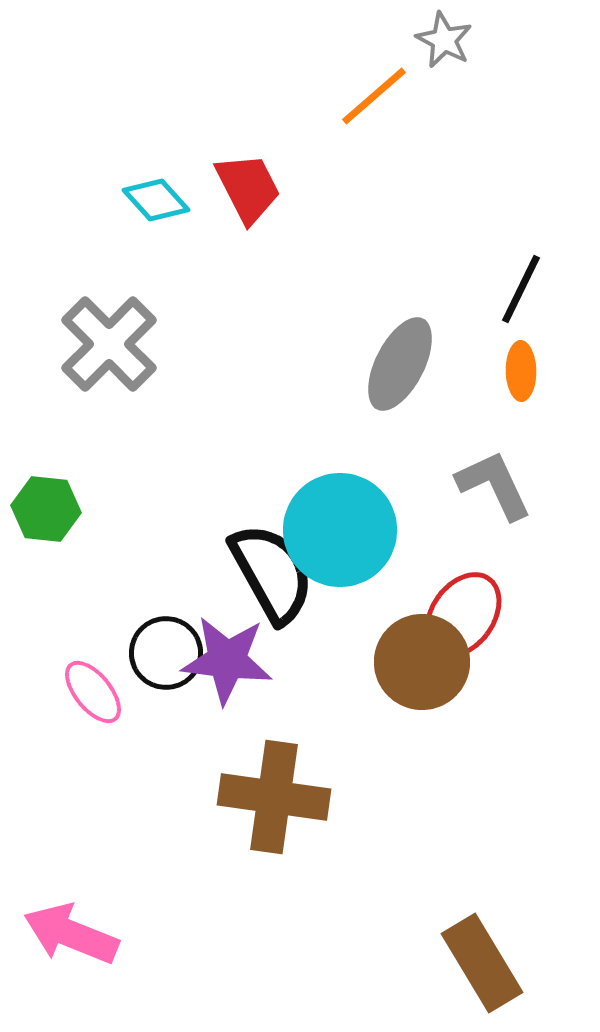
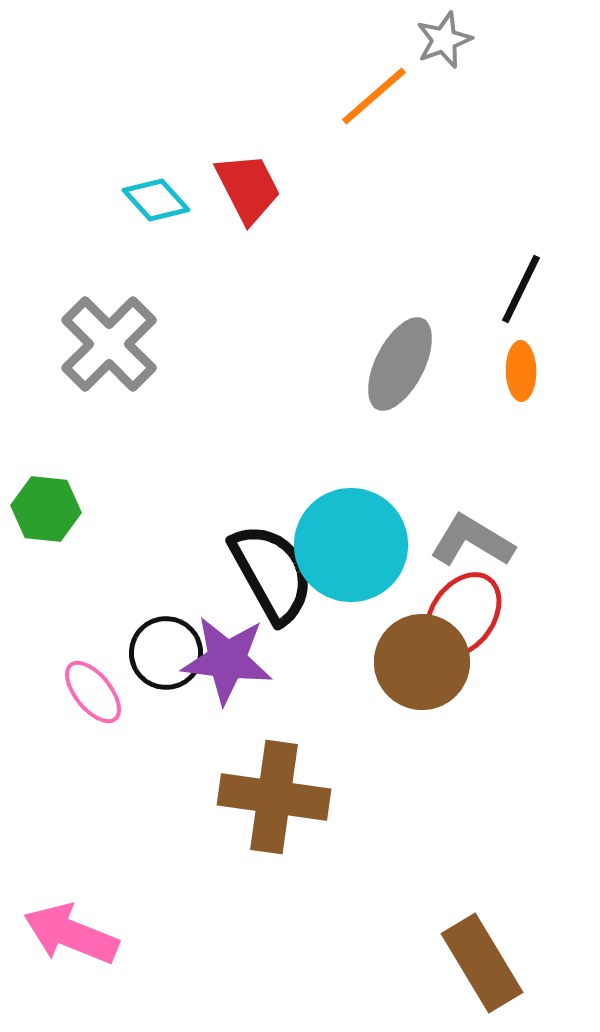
gray star: rotated 24 degrees clockwise
gray L-shape: moved 22 px left, 56 px down; rotated 34 degrees counterclockwise
cyan circle: moved 11 px right, 15 px down
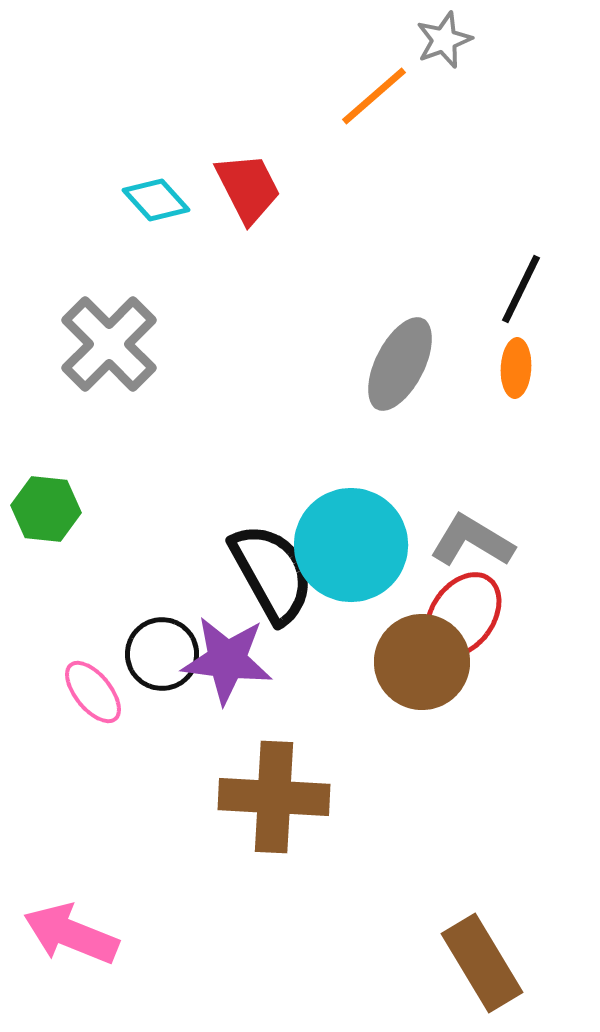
orange ellipse: moved 5 px left, 3 px up; rotated 4 degrees clockwise
black circle: moved 4 px left, 1 px down
brown cross: rotated 5 degrees counterclockwise
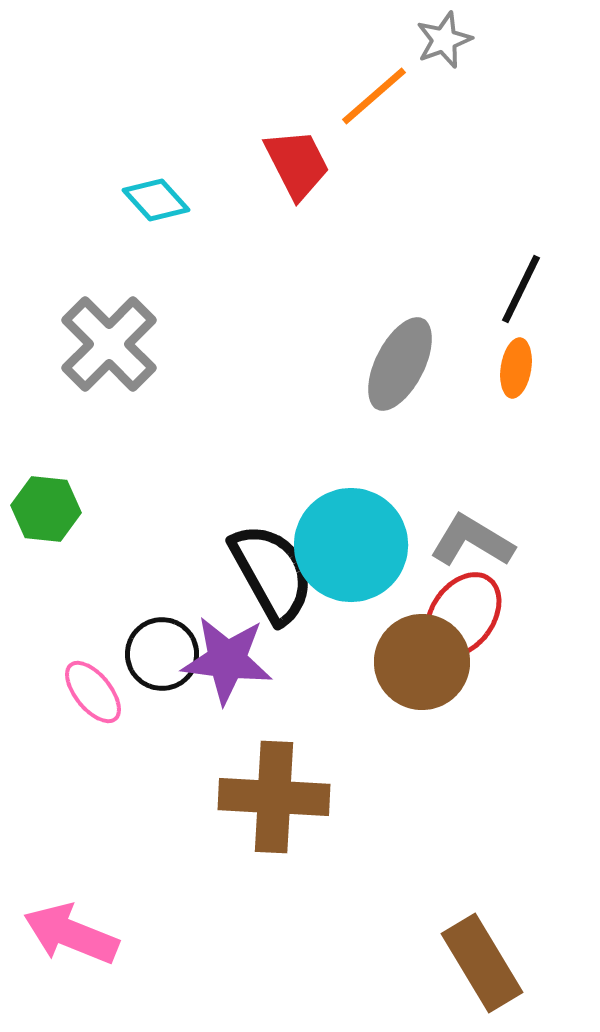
red trapezoid: moved 49 px right, 24 px up
orange ellipse: rotated 6 degrees clockwise
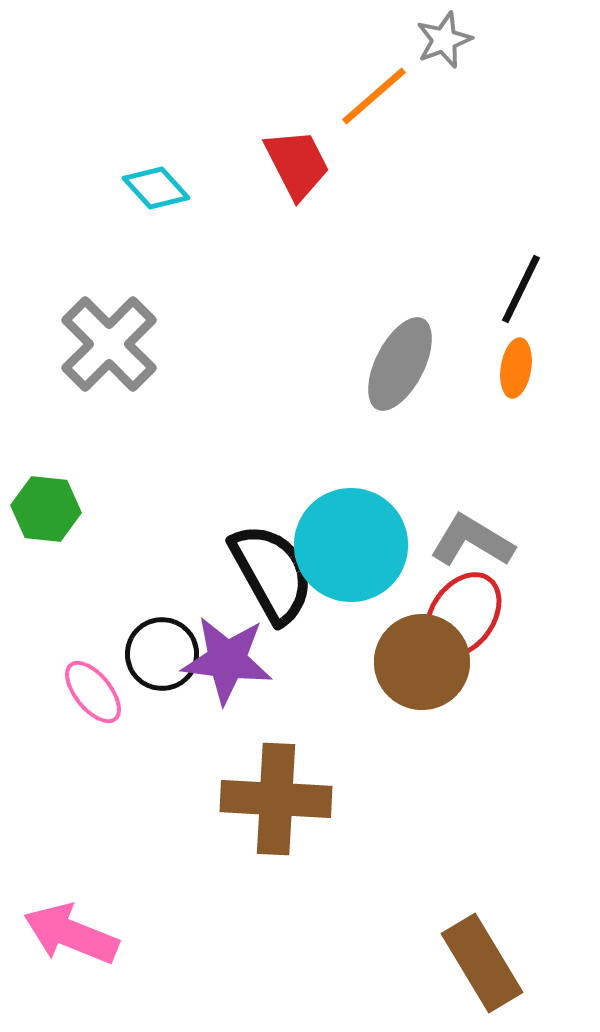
cyan diamond: moved 12 px up
brown cross: moved 2 px right, 2 px down
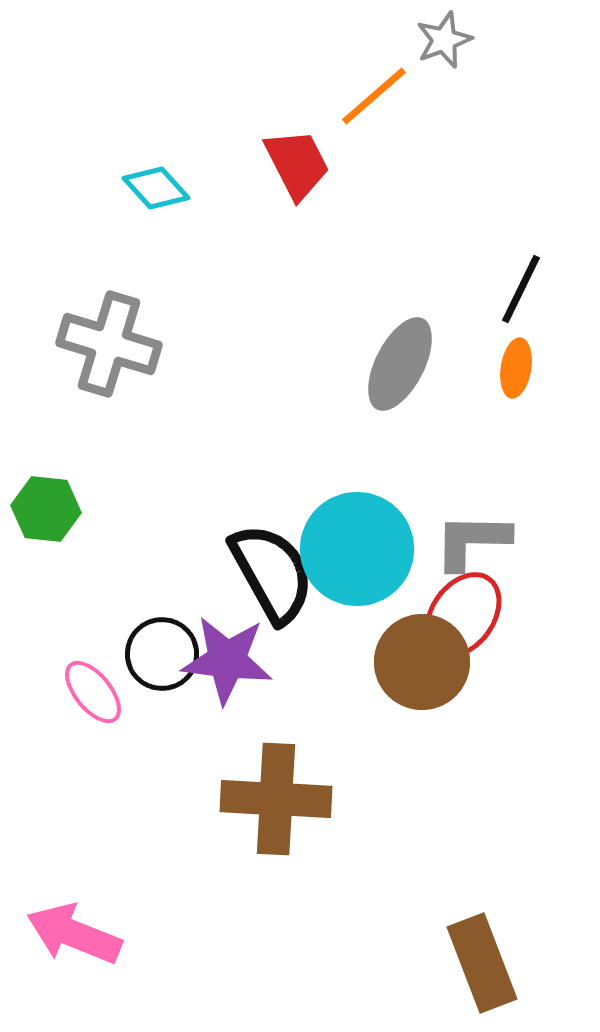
gray cross: rotated 28 degrees counterclockwise
gray L-shape: rotated 30 degrees counterclockwise
cyan circle: moved 6 px right, 4 px down
pink arrow: moved 3 px right
brown rectangle: rotated 10 degrees clockwise
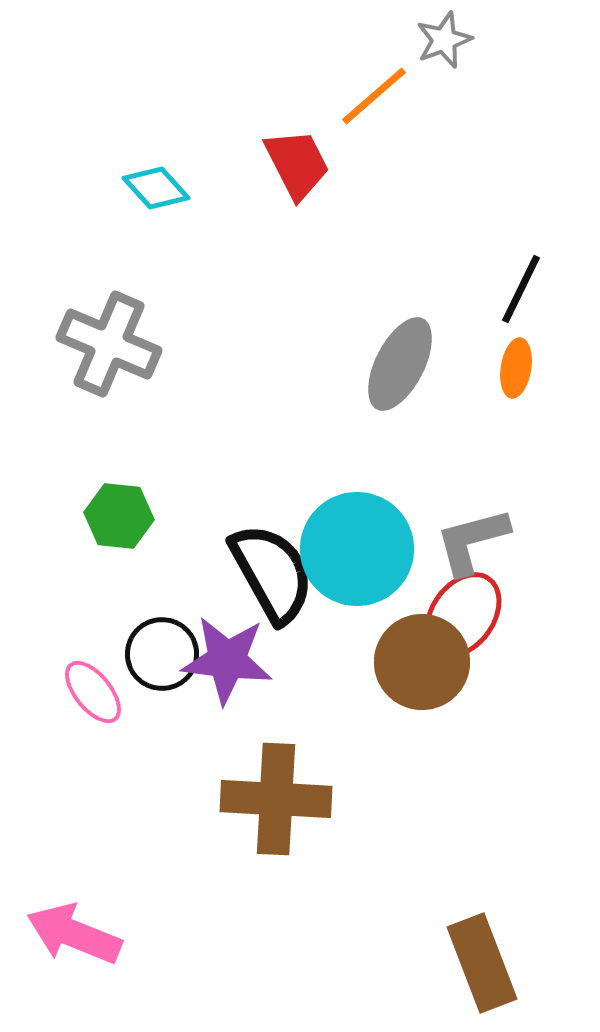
gray cross: rotated 6 degrees clockwise
green hexagon: moved 73 px right, 7 px down
gray L-shape: rotated 16 degrees counterclockwise
